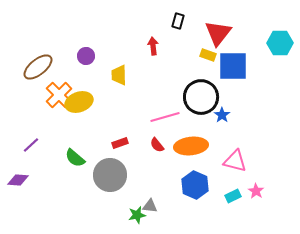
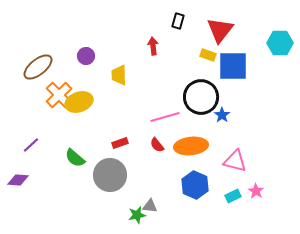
red triangle: moved 2 px right, 3 px up
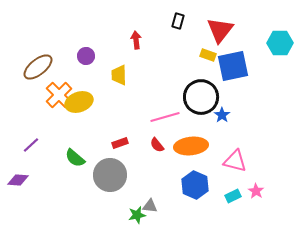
red arrow: moved 17 px left, 6 px up
blue square: rotated 12 degrees counterclockwise
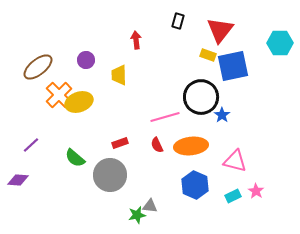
purple circle: moved 4 px down
red semicircle: rotated 14 degrees clockwise
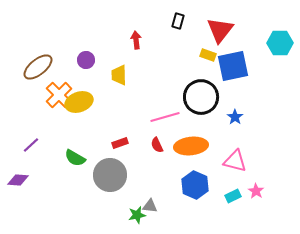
blue star: moved 13 px right, 2 px down
green semicircle: rotated 10 degrees counterclockwise
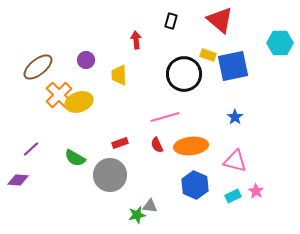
black rectangle: moved 7 px left
red triangle: moved 10 px up; rotated 28 degrees counterclockwise
black circle: moved 17 px left, 23 px up
purple line: moved 4 px down
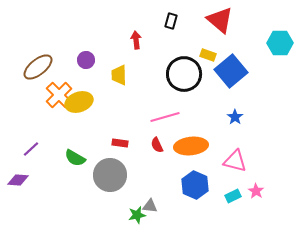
blue square: moved 2 px left, 5 px down; rotated 28 degrees counterclockwise
red rectangle: rotated 28 degrees clockwise
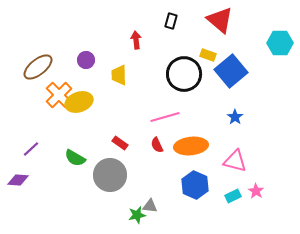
red rectangle: rotated 28 degrees clockwise
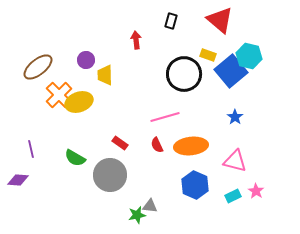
cyan hexagon: moved 31 px left, 13 px down; rotated 15 degrees clockwise
yellow trapezoid: moved 14 px left
purple line: rotated 60 degrees counterclockwise
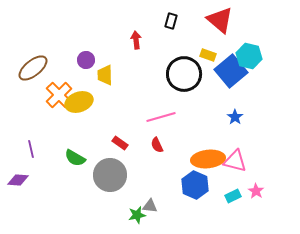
brown ellipse: moved 5 px left, 1 px down
pink line: moved 4 px left
orange ellipse: moved 17 px right, 13 px down
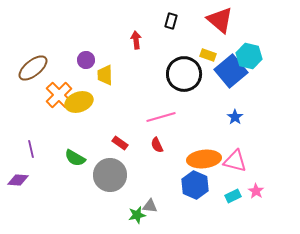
orange ellipse: moved 4 px left
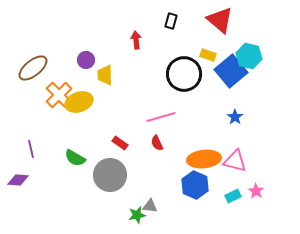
red semicircle: moved 2 px up
